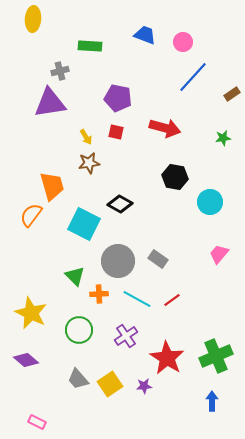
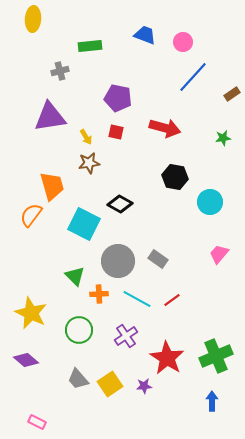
green rectangle: rotated 10 degrees counterclockwise
purple triangle: moved 14 px down
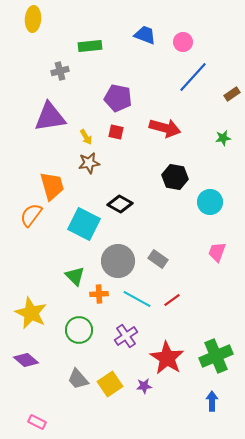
pink trapezoid: moved 2 px left, 2 px up; rotated 20 degrees counterclockwise
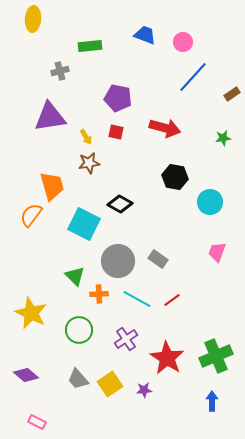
purple cross: moved 3 px down
purple diamond: moved 15 px down
purple star: moved 4 px down
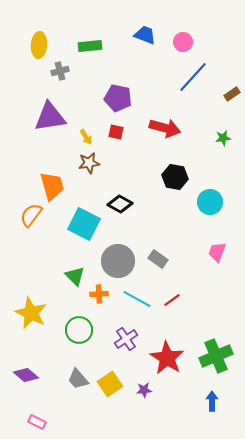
yellow ellipse: moved 6 px right, 26 px down
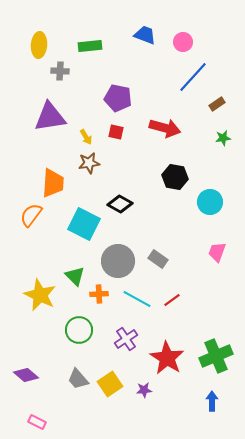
gray cross: rotated 18 degrees clockwise
brown rectangle: moved 15 px left, 10 px down
orange trapezoid: moved 1 px right, 3 px up; rotated 20 degrees clockwise
yellow star: moved 9 px right, 18 px up
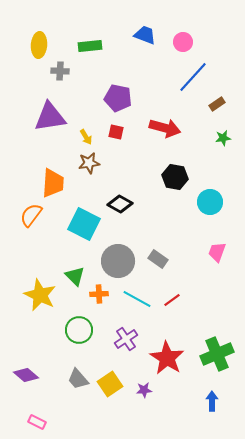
green cross: moved 1 px right, 2 px up
